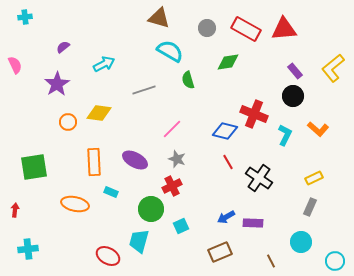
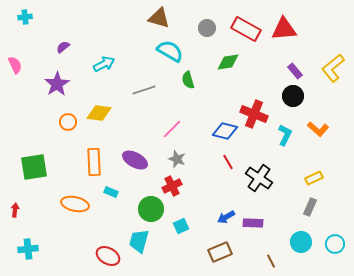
cyan circle at (335, 261): moved 17 px up
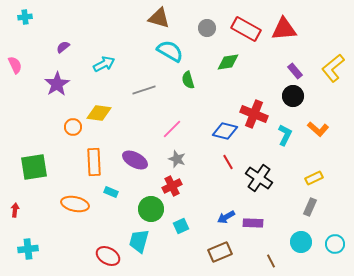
orange circle at (68, 122): moved 5 px right, 5 px down
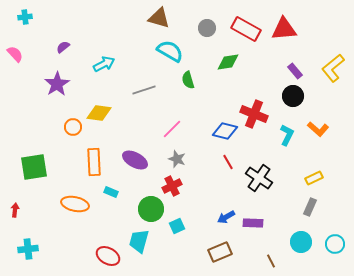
pink semicircle at (15, 65): moved 11 px up; rotated 18 degrees counterclockwise
cyan L-shape at (285, 135): moved 2 px right
cyan square at (181, 226): moved 4 px left
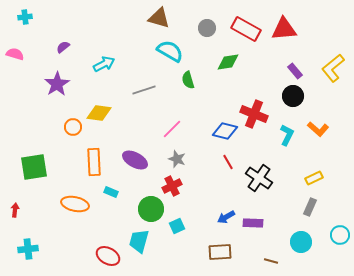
pink semicircle at (15, 54): rotated 30 degrees counterclockwise
cyan circle at (335, 244): moved 5 px right, 9 px up
brown rectangle at (220, 252): rotated 20 degrees clockwise
brown line at (271, 261): rotated 48 degrees counterclockwise
